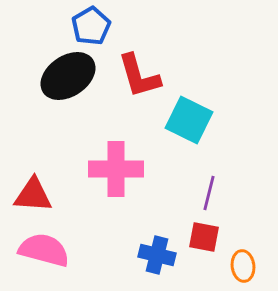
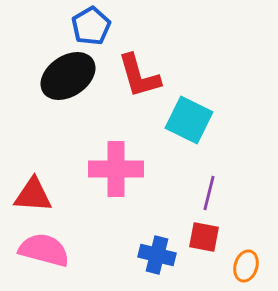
orange ellipse: moved 3 px right; rotated 24 degrees clockwise
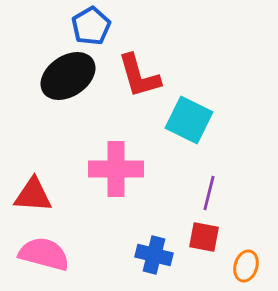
pink semicircle: moved 4 px down
blue cross: moved 3 px left
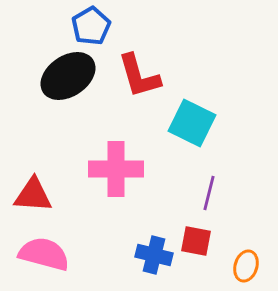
cyan square: moved 3 px right, 3 px down
red square: moved 8 px left, 4 px down
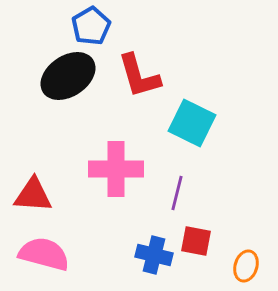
purple line: moved 32 px left
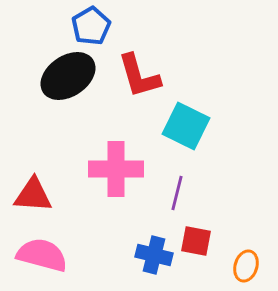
cyan square: moved 6 px left, 3 px down
pink semicircle: moved 2 px left, 1 px down
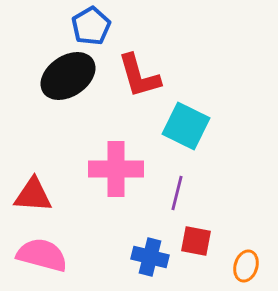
blue cross: moved 4 px left, 2 px down
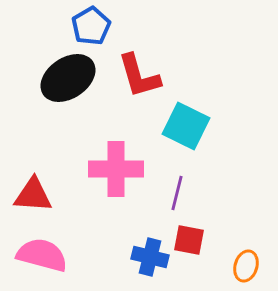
black ellipse: moved 2 px down
red square: moved 7 px left, 1 px up
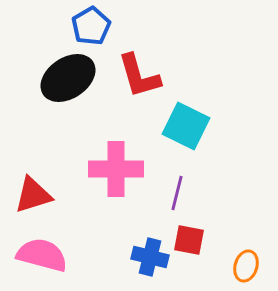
red triangle: rotated 21 degrees counterclockwise
